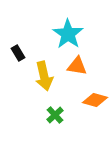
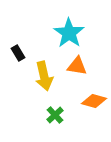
cyan star: moved 1 px right, 1 px up
orange diamond: moved 1 px left, 1 px down
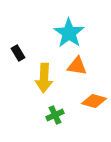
yellow arrow: moved 2 px down; rotated 16 degrees clockwise
green cross: rotated 18 degrees clockwise
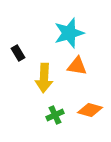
cyan star: rotated 20 degrees clockwise
orange diamond: moved 4 px left, 9 px down
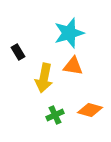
black rectangle: moved 1 px up
orange triangle: moved 4 px left
yellow arrow: rotated 8 degrees clockwise
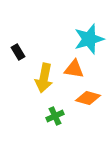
cyan star: moved 20 px right, 6 px down
orange triangle: moved 1 px right, 3 px down
orange diamond: moved 2 px left, 12 px up
green cross: moved 1 px down
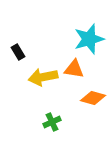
yellow arrow: moved 1 px left, 1 px up; rotated 68 degrees clockwise
orange diamond: moved 5 px right
green cross: moved 3 px left, 6 px down
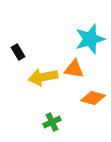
cyan star: moved 1 px right
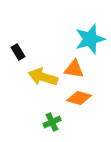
yellow arrow: rotated 28 degrees clockwise
orange diamond: moved 14 px left
